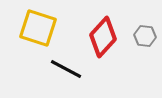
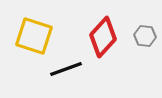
yellow square: moved 4 px left, 8 px down
black line: rotated 48 degrees counterclockwise
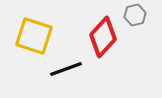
gray hexagon: moved 10 px left, 21 px up; rotated 20 degrees counterclockwise
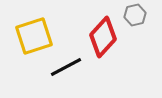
yellow square: rotated 36 degrees counterclockwise
black line: moved 2 px up; rotated 8 degrees counterclockwise
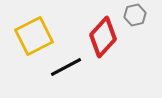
yellow square: rotated 9 degrees counterclockwise
